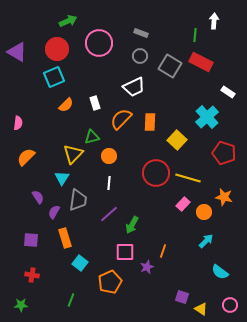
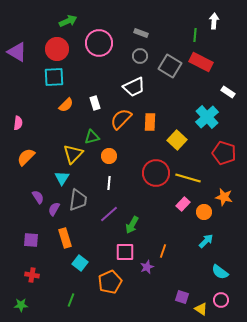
cyan square at (54, 77): rotated 20 degrees clockwise
purple semicircle at (54, 212): moved 3 px up
pink circle at (230, 305): moved 9 px left, 5 px up
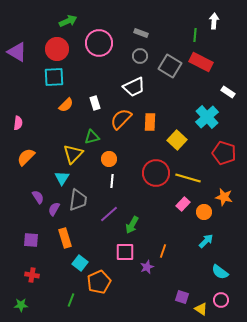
orange circle at (109, 156): moved 3 px down
white line at (109, 183): moved 3 px right, 2 px up
orange pentagon at (110, 282): moved 11 px left
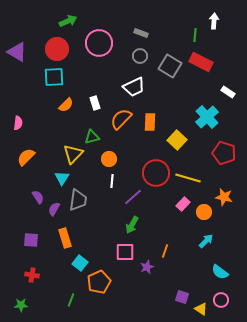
purple line at (109, 214): moved 24 px right, 17 px up
orange line at (163, 251): moved 2 px right
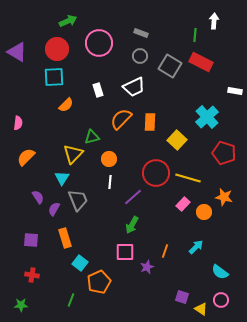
white rectangle at (228, 92): moved 7 px right, 1 px up; rotated 24 degrees counterclockwise
white rectangle at (95, 103): moved 3 px right, 13 px up
white line at (112, 181): moved 2 px left, 1 px down
gray trapezoid at (78, 200): rotated 30 degrees counterclockwise
cyan arrow at (206, 241): moved 10 px left, 6 px down
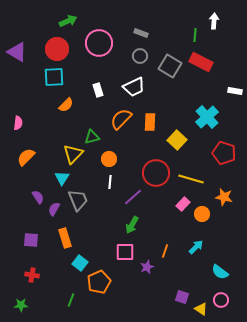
yellow line at (188, 178): moved 3 px right, 1 px down
orange circle at (204, 212): moved 2 px left, 2 px down
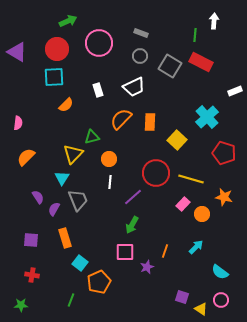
white rectangle at (235, 91): rotated 32 degrees counterclockwise
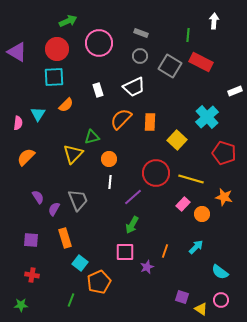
green line at (195, 35): moved 7 px left
cyan triangle at (62, 178): moved 24 px left, 64 px up
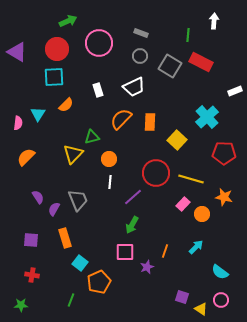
red pentagon at (224, 153): rotated 15 degrees counterclockwise
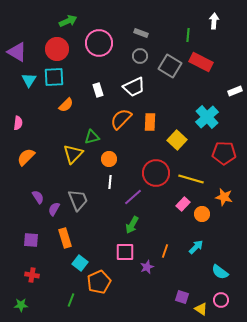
cyan triangle at (38, 114): moved 9 px left, 34 px up
